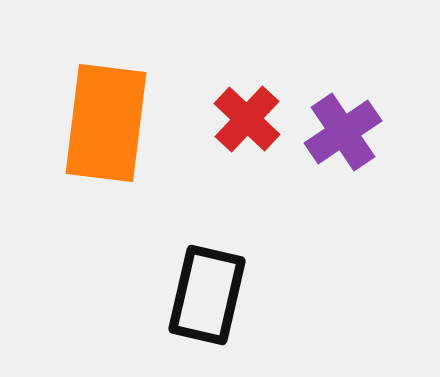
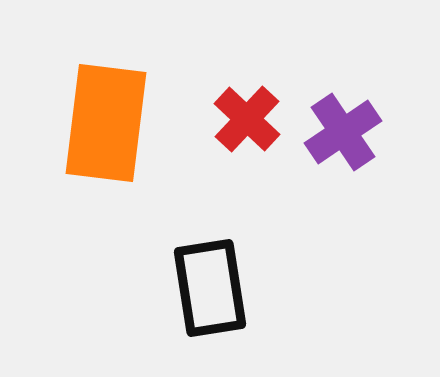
black rectangle: moved 3 px right, 7 px up; rotated 22 degrees counterclockwise
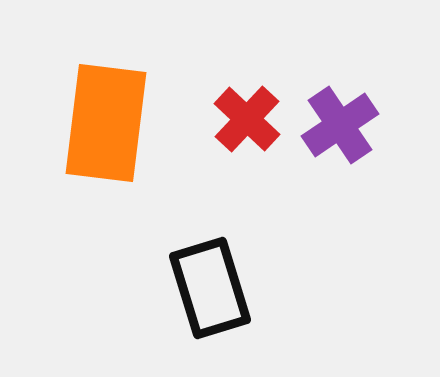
purple cross: moved 3 px left, 7 px up
black rectangle: rotated 8 degrees counterclockwise
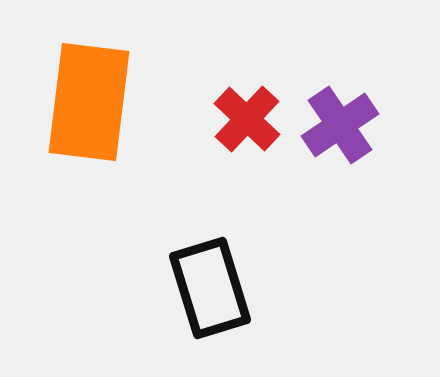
orange rectangle: moved 17 px left, 21 px up
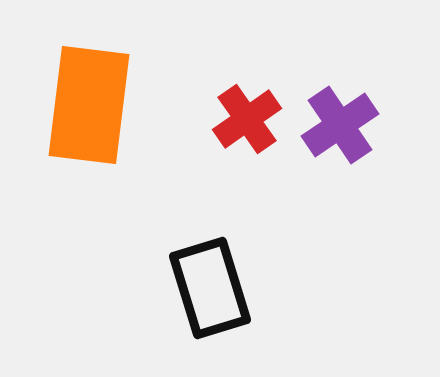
orange rectangle: moved 3 px down
red cross: rotated 12 degrees clockwise
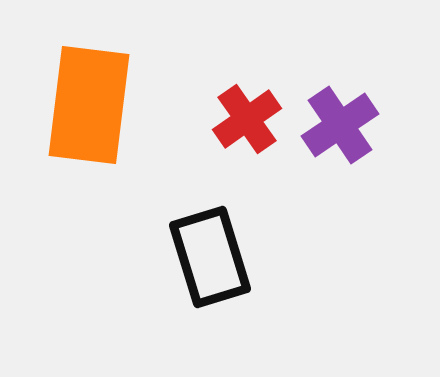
black rectangle: moved 31 px up
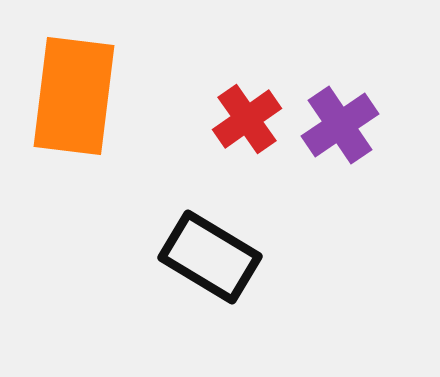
orange rectangle: moved 15 px left, 9 px up
black rectangle: rotated 42 degrees counterclockwise
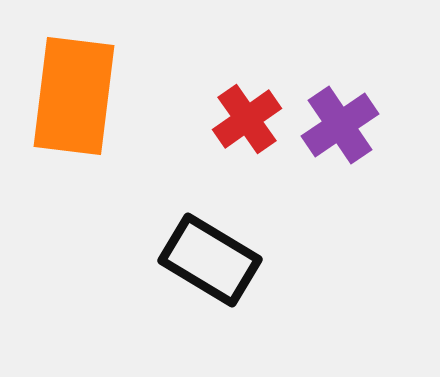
black rectangle: moved 3 px down
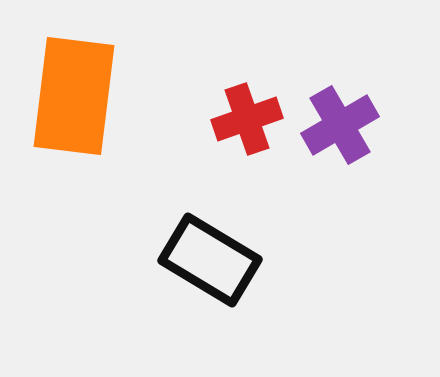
red cross: rotated 16 degrees clockwise
purple cross: rotated 4 degrees clockwise
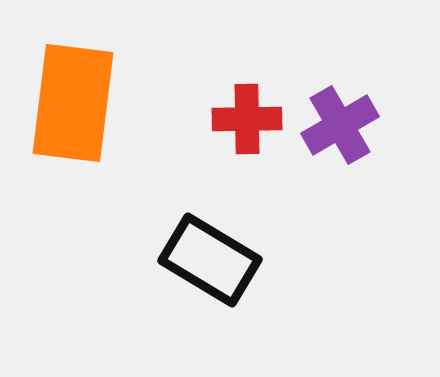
orange rectangle: moved 1 px left, 7 px down
red cross: rotated 18 degrees clockwise
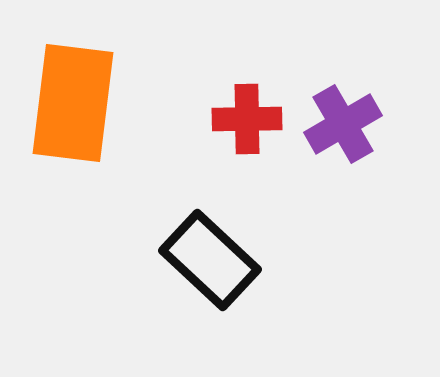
purple cross: moved 3 px right, 1 px up
black rectangle: rotated 12 degrees clockwise
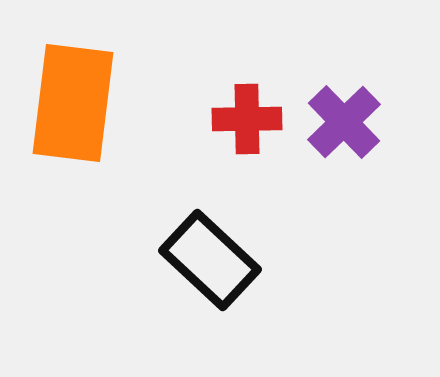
purple cross: moved 1 px right, 2 px up; rotated 14 degrees counterclockwise
